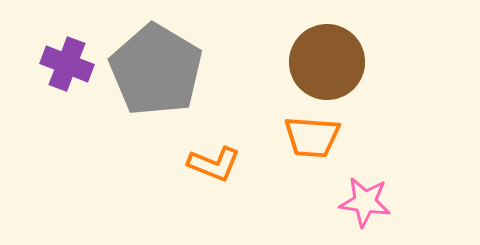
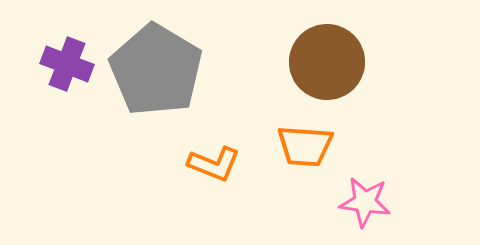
orange trapezoid: moved 7 px left, 9 px down
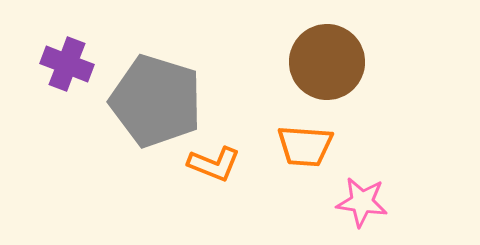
gray pentagon: moved 31 px down; rotated 14 degrees counterclockwise
pink star: moved 3 px left
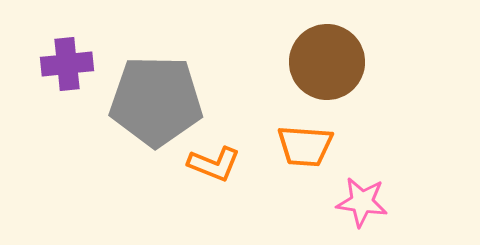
purple cross: rotated 27 degrees counterclockwise
gray pentagon: rotated 16 degrees counterclockwise
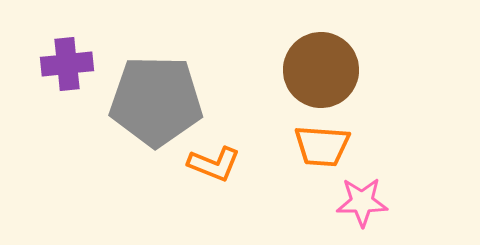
brown circle: moved 6 px left, 8 px down
orange trapezoid: moved 17 px right
pink star: rotated 9 degrees counterclockwise
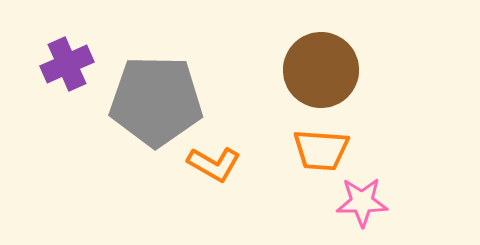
purple cross: rotated 18 degrees counterclockwise
orange trapezoid: moved 1 px left, 4 px down
orange L-shape: rotated 8 degrees clockwise
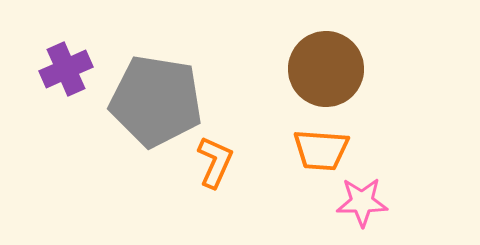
purple cross: moved 1 px left, 5 px down
brown circle: moved 5 px right, 1 px up
gray pentagon: rotated 8 degrees clockwise
orange L-shape: moved 1 px right, 2 px up; rotated 96 degrees counterclockwise
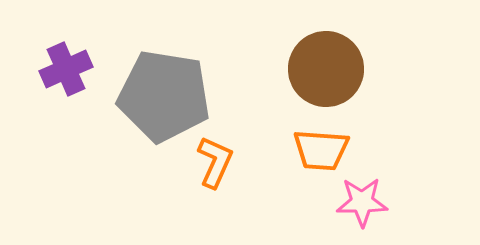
gray pentagon: moved 8 px right, 5 px up
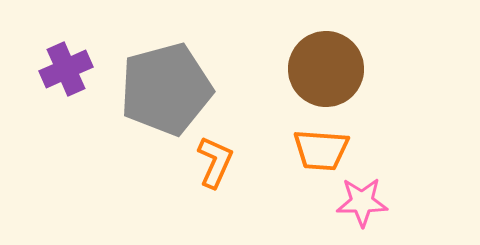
gray pentagon: moved 2 px right, 7 px up; rotated 24 degrees counterclockwise
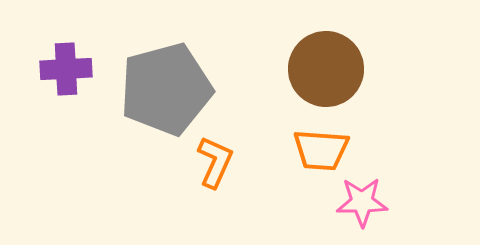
purple cross: rotated 21 degrees clockwise
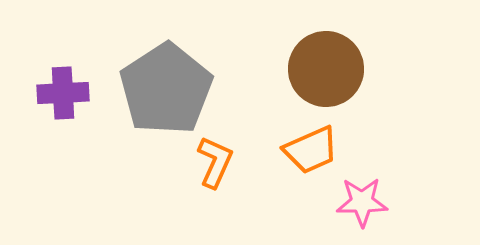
purple cross: moved 3 px left, 24 px down
gray pentagon: rotated 18 degrees counterclockwise
orange trapezoid: moved 10 px left; rotated 28 degrees counterclockwise
